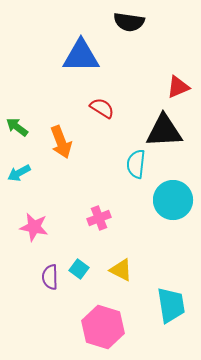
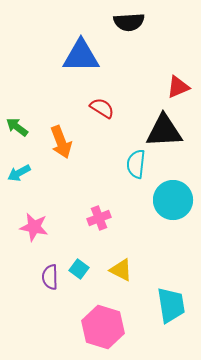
black semicircle: rotated 12 degrees counterclockwise
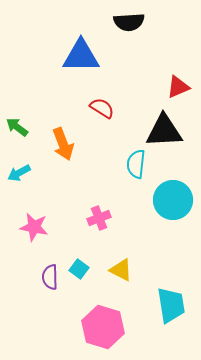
orange arrow: moved 2 px right, 2 px down
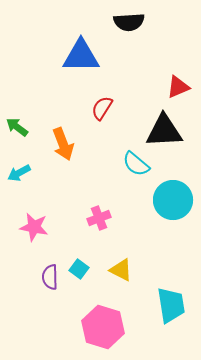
red semicircle: rotated 90 degrees counterclockwise
cyan semicircle: rotated 56 degrees counterclockwise
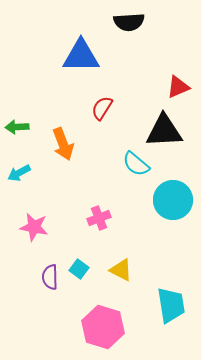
green arrow: rotated 40 degrees counterclockwise
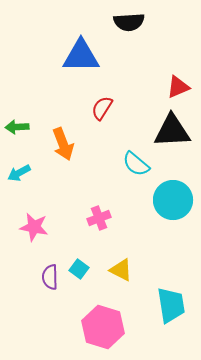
black triangle: moved 8 px right
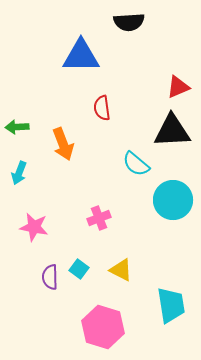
red semicircle: rotated 40 degrees counterclockwise
cyan arrow: rotated 40 degrees counterclockwise
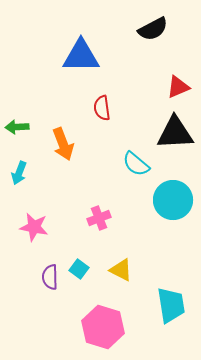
black semicircle: moved 24 px right, 7 px down; rotated 24 degrees counterclockwise
black triangle: moved 3 px right, 2 px down
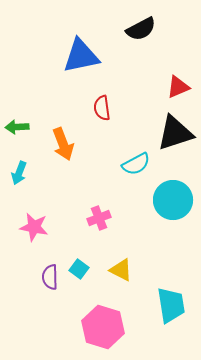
black semicircle: moved 12 px left
blue triangle: rotated 12 degrees counterclockwise
black triangle: rotated 15 degrees counterclockwise
cyan semicircle: rotated 68 degrees counterclockwise
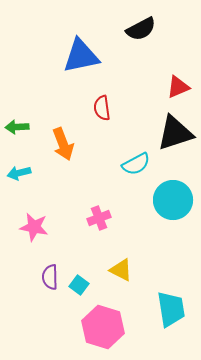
cyan arrow: rotated 55 degrees clockwise
cyan square: moved 16 px down
cyan trapezoid: moved 4 px down
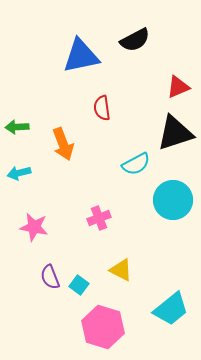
black semicircle: moved 6 px left, 11 px down
purple semicircle: rotated 20 degrees counterclockwise
cyan trapezoid: rotated 60 degrees clockwise
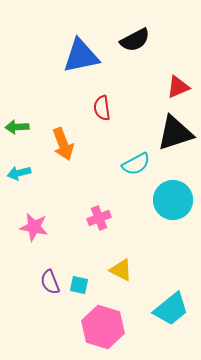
purple semicircle: moved 5 px down
cyan square: rotated 24 degrees counterclockwise
